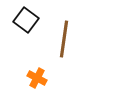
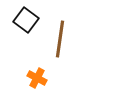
brown line: moved 4 px left
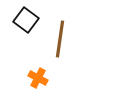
orange cross: moved 1 px right
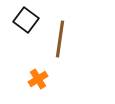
orange cross: moved 1 px down; rotated 30 degrees clockwise
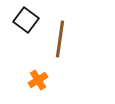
orange cross: moved 1 px down
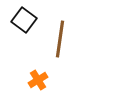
black square: moved 2 px left
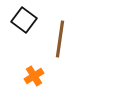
orange cross: moved 4 px left, 4 px up
